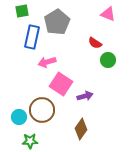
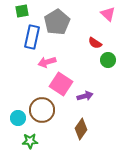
pink triangle: rotated 21 degrees clockwise
cyan circle: moved 1 px left, 1 px down
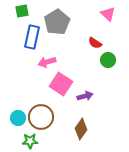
brown circle: moved 1 px left, 7 px down
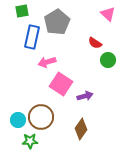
cyan circle: moved 2 px down
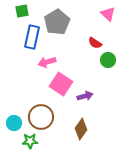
cyan circle: moved 4 px left, 3 px down
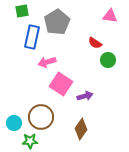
pink triangle: moved 2 px right, 2 px down; rotated 35 degrees counterclockwise
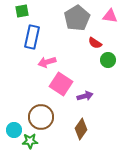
gray pentagon: moved 20 px right, 4 px up
cyan circle: moved 7 px down
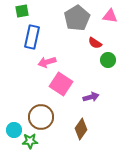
purple arrow: moved 6 px right, 1 px down
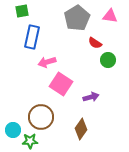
cyan circle: moved 1 px left
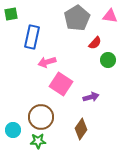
green square: moved 11 px left, 3 px down
red semicircle: rotated 80 degrees counterclockwise
green star: moved 8 px right
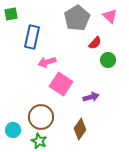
pink triangle: rotated 35 degrees clockwise
brown diamond: moved 1 px left
green star: moved 1 px right; rotated 28 degrees clockwise
